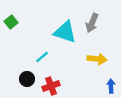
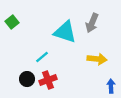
green square: moved 1 px right
red cross: moved 3 px left, 6 px up
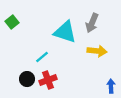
yellow arrow: moved 8 px up
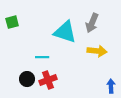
green square: rotated 24 degrees clockwise
cyan line: rotated 40 degrees clockwise
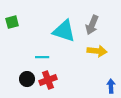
gray arrow: moved 2 px down
cyan triangle: moved 1 px left, 1 px up
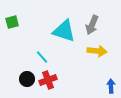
cyan line: rotated 48 degrees clockwise
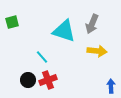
gray arrow: moved 1 px up
black circle: moved 1 px right, 1 px down
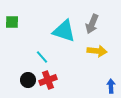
green square: rotated 16 degrees clockwise
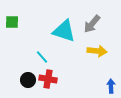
gray arrow: rotated 18 degrees clockwise
red cross: moved 1 px up; rotated 30 degrees clockwise
